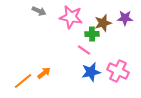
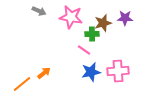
pink cross: rotated 30 degrees counterclockwise
orange line: moved 1 px left, 3 px down
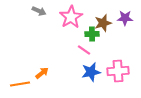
pink star: rotated 30 degrees clockwise
orange arrow: moved 2 px left
orange line: moved 2 px left; rotated 30 degrees clockwise
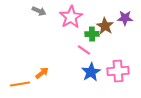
brown star: moved 2 px right, 3 px down; rotated 24 degrees counterclockwise
blue star: rotated 18 degrees counterclockwise
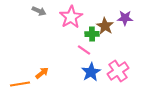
pink cross: rotated 30 degrees counterclockwise
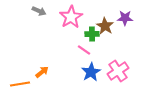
orange arrow: moved 1 px up
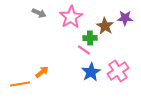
gray arrow: moved 2 px down
green cross: moved 2 px left, 4 px down
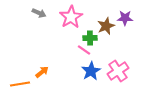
brown star: moved 1 px right; rotated 18 degrees clockwise
blue star: moved 1 px up
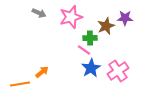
pink star: rotated 15 degrees clockwise
blue star: moved 3 px up
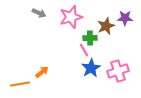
pink line: rotated 24 degrees clockwise
pink cross: rotated 15 degrees clockwise
